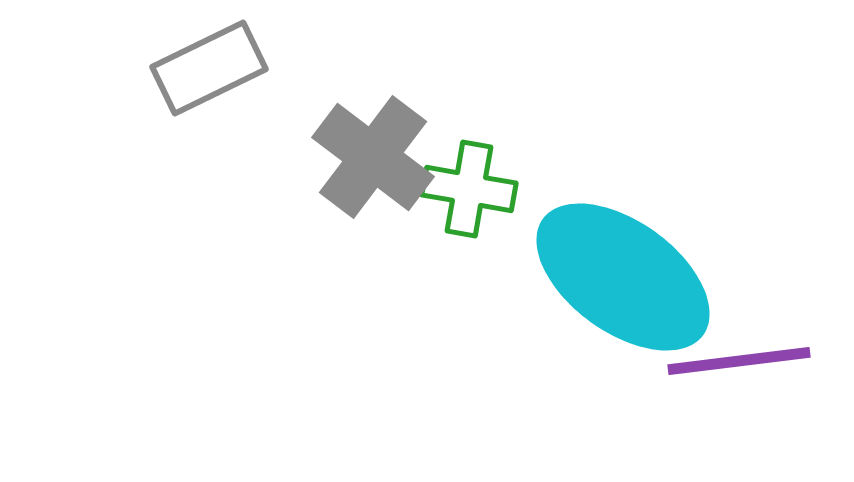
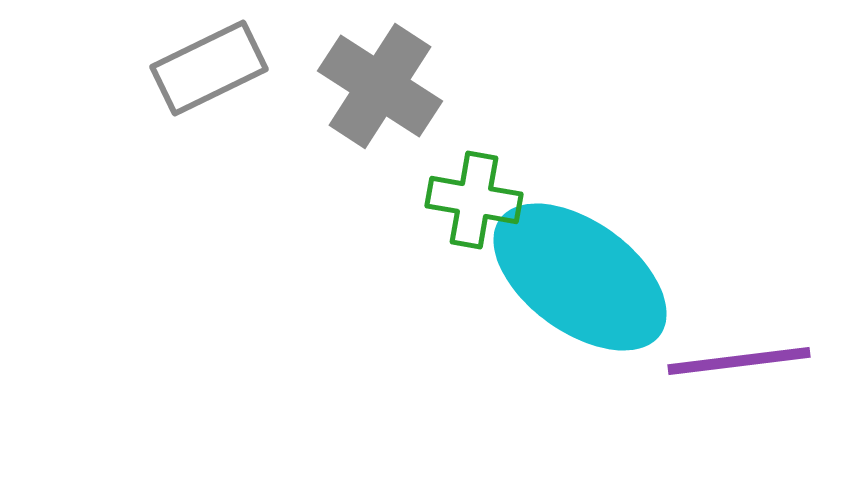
gray cross: moved 7 px right, 71 px up; rotated 4 degrees counterclockwise
green cross: moved 5 px right, 11 px down
cyan ellipse: moved 43 px left
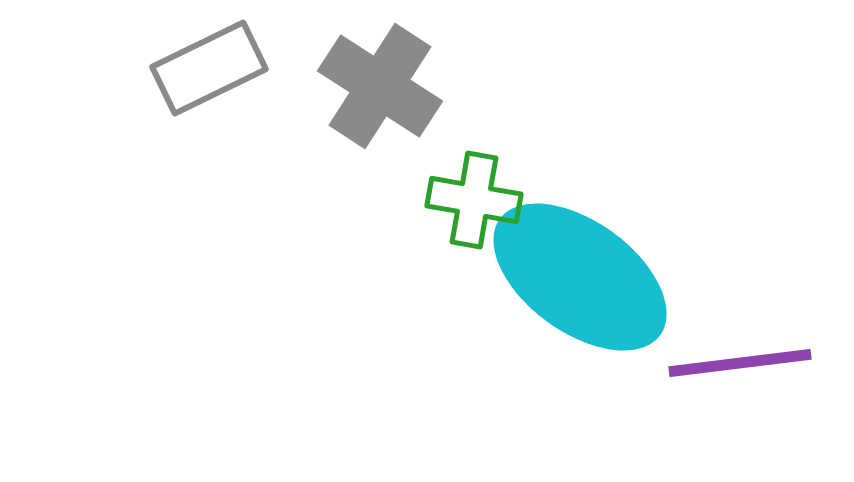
purple line: moved 1 px right, 2 px down
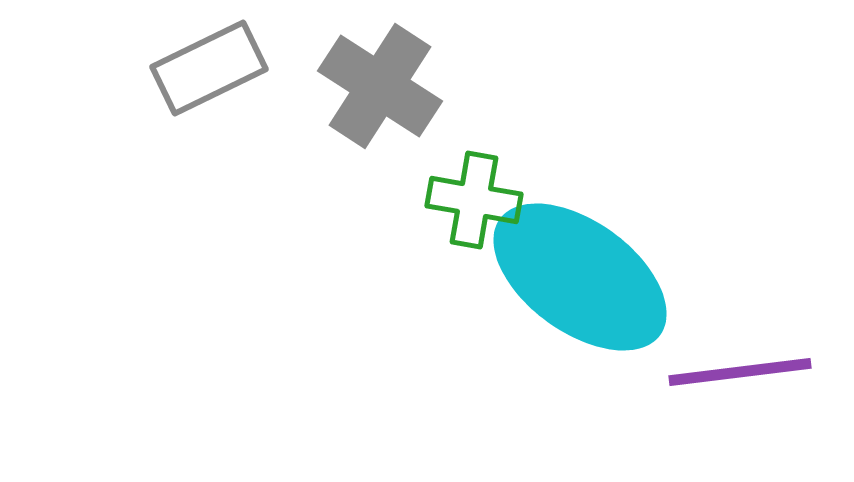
purple line: moved 9 px down
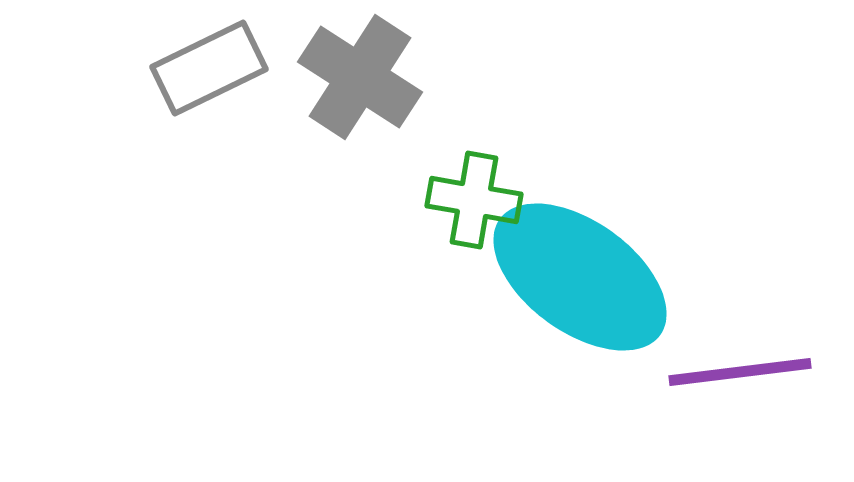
gray cross: moved 20 px left, 9 px up
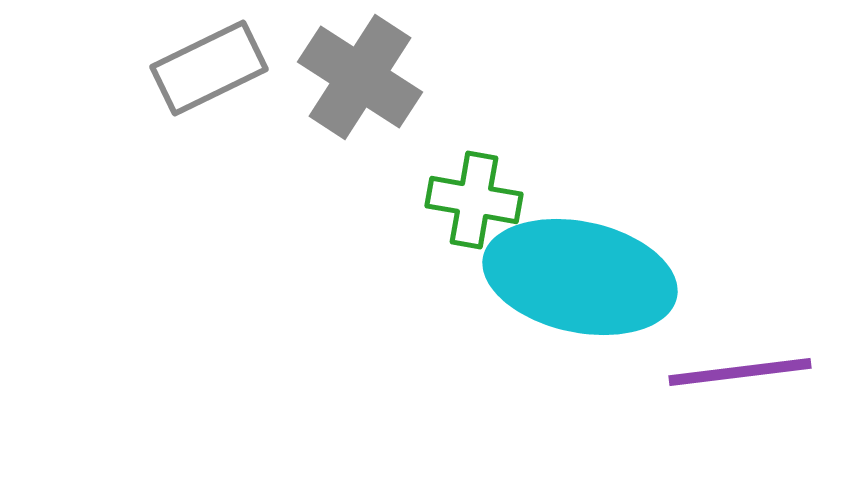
cyan ellipse: rotated 24 degrees counterclockwise
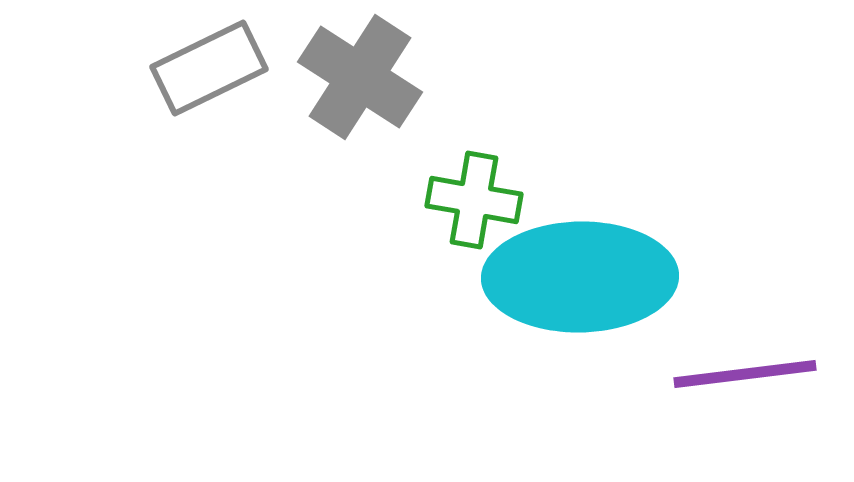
cyan ellipse: rotated 13 degrees counterclockwise
purple line: moved 5 px right, 2 px down
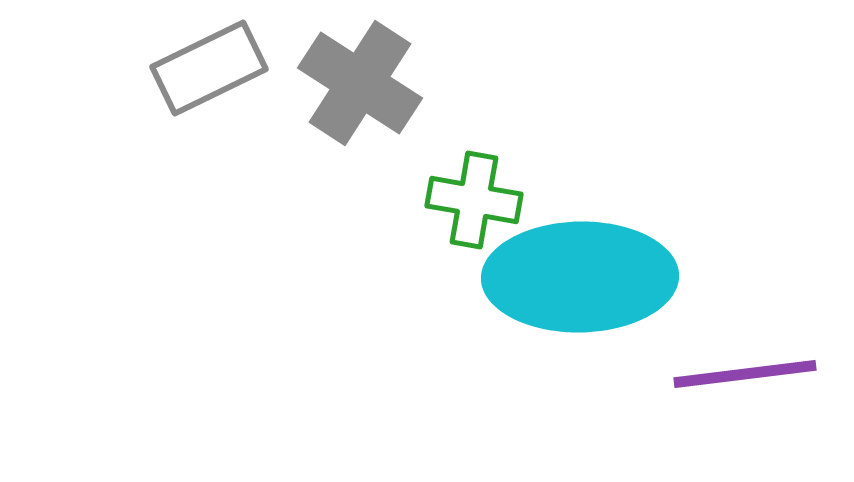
gray cross: moved 6 px down
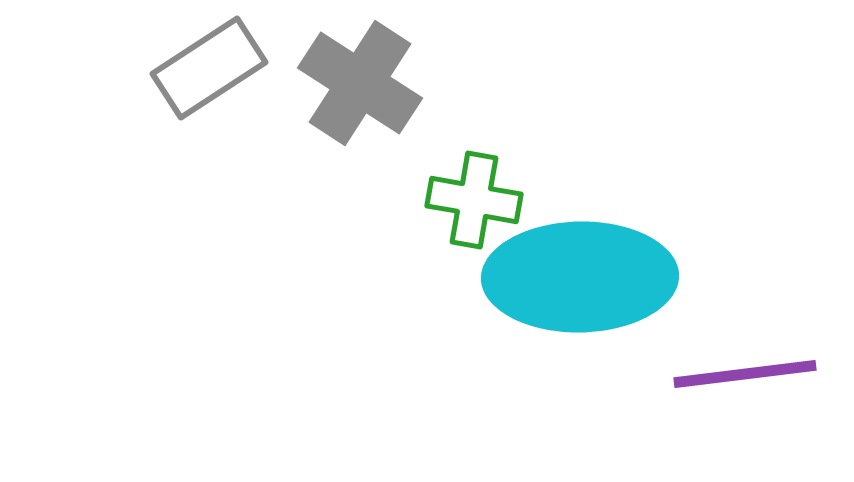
gray rectangle: rotated 7 degrees counterclockwise
